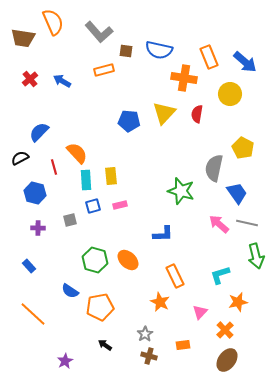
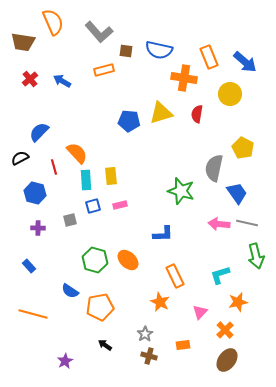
brown trapezoid at (23, 38): moved 4 px down
yellow triangle at (164, 113): moved 3 px left; rotated 30 degrees clockwise
pink arrow at (219, 224): rotated 35 degrees counterclockwise
orange line at (33, 314): rotated 28 degrees counterclockwise
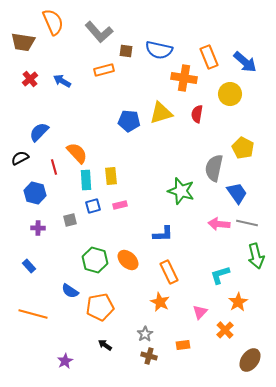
orange rectangle at (175, 276): moved 6 px left, 4 px up
orange star at (238, 302): rotated 18 degrees counterclockwise
brown ellipse at (227, 360): moved 23 px right
